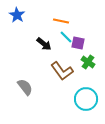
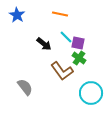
orange line: moved 1 px left, 7 px up
green cross: moved 9 px left, 4 px up
cyan circle: moved 5 px right, 6 px up
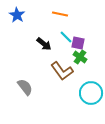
green cross: moved 1 px right, 1 px up
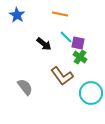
brown L-shape: moved 5 px down
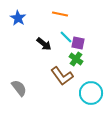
blue star: moved 1 px right, 3 px down
green cross: moved 4 px left, 2 px down
gray semicircle: moved 6 px left, 1 px down
